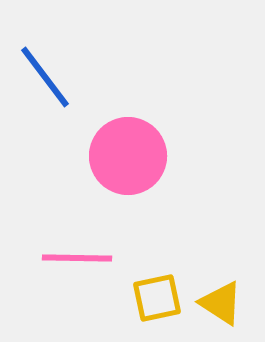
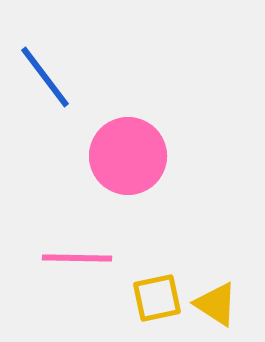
yellow triangle: moved 5 px left, 1 px down
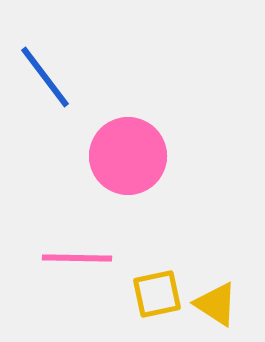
yellow square: moved 4 px up
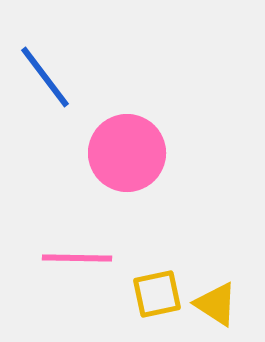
pink circle: moved 1 px left, 3 px up
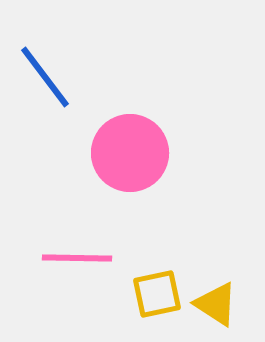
pink circle: moved 3 px right
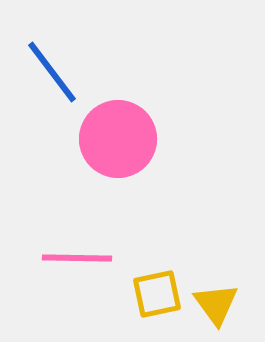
blue line: moved 7 px right, 5 px up
pink circle: moved 12 px left, 14 px up
yellow triangle: rotated 21 degrees clockwise
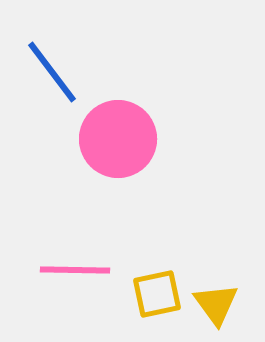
pink line: moved 2 px left, 12 px down
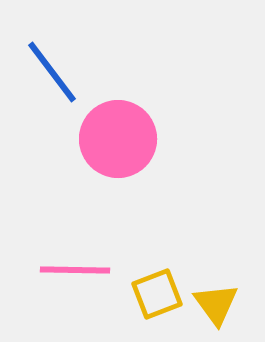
yellow square: rotated 9 degrees counterclockwise
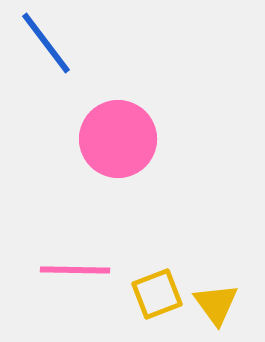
blue line: moved 6 px left, 29 px up
